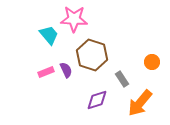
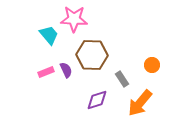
brown hexagon: rotated 16 degrees counterclockwise
orange circle: moved 3 px down
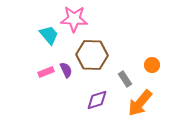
gray rectangle: moved 3 px right
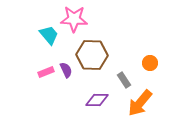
orange circle: moved 2 px left, 2 px up
gray rectangle: moved 1 px left, 1 px down
purple diamond: rotated 20 degrees clockwise
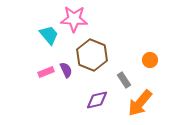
brown hexagon: rotated 20 degrees clockwise
orange circle: moved 3 px up
purple diamond: rotated 15 degrees counterclockwise
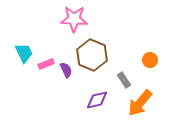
cyan trapezoid: moved 25 px left, 18 px down; rotated 15 degrees clockwise
pink rectangle: moved 8 px up
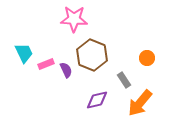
orange circle: moved 3 px left, 2 px up
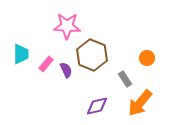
pink star: moved 7 px left, 7 px down
cyan trapezoid: moved 3 px left, 1 px down; rotated 25 degrees clockwise
pink rectangle: rotated 28 degrees counterclockwise
gray rectangle: moved 1 px right, 1 px up
purple diamond: moved 6 px down
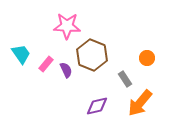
cyan trapezoid: rotated 35 degrees counterclockwise
